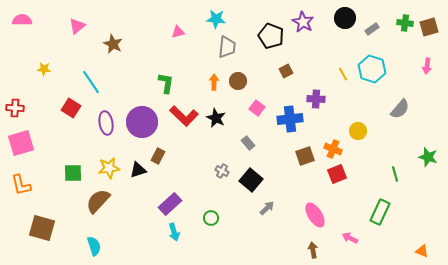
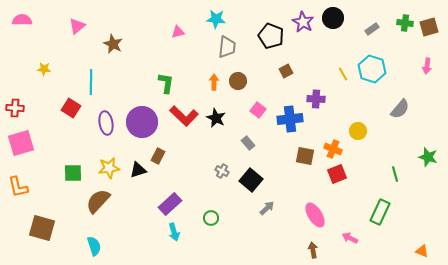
black circle at (345, 18): moved 12 px left
cyan line at (91, 82): rotated 35 degrees clockwise
pink square at (257, 108): moved 1 px right, 2 px down
brown square at (305, 156): rotated 30 degrees clockwise
orange L-shape at (21, 185): moved 3 px left, 2 px down
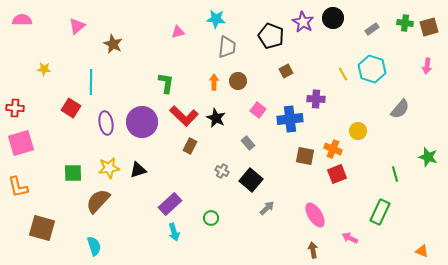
brown rectangle at (158, 156): moved 32 px right, 10 px up
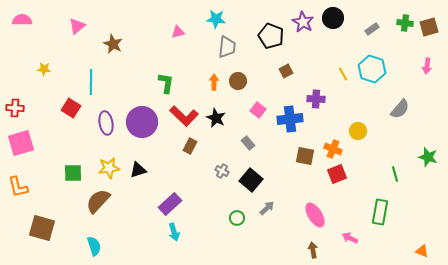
green rectangle at (380, 212): rotated 15 degrees counterclockwise
green circle at (211, 218): moved 26 px right
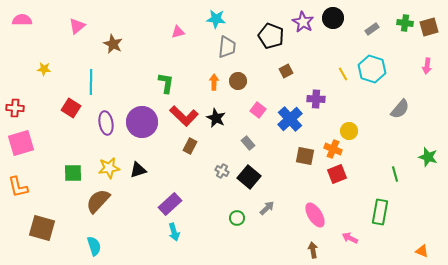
blue cross at (290, 119): rotated 35 degrees counterclockwise
yellow circle at (358, 131): moved 9 px left
black square at (251, 180): moved 2 px left, 3 px up
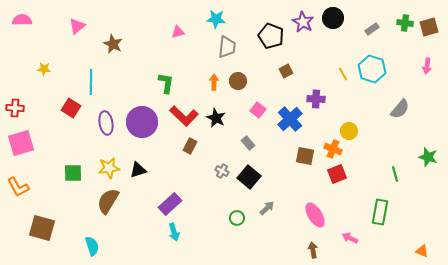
orange L-shape at (18, 187): rotated 15 degrees counterclockwise
brown semicircle at (98, 201): moved 10 px right; rotated 12 degrees counterclockwise
cyan semicircle at (94, 246): moved 2 px left
